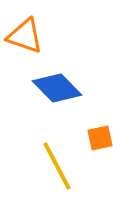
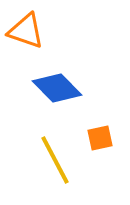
orange triangle: moved 1 px right, 5 px up
yellow line: moved 2 px left, 6 px up
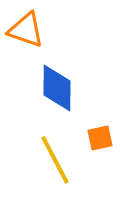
orange triangle: moved 1 px up
blue diamond: rotated 45 degrees clockwise
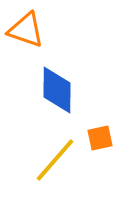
blue diamond: moved 2 px down
yellow line: rotated 69 degrees clockwise
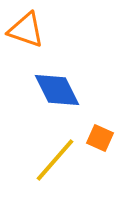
blue diamond: rotated 27 degrees counterclockwise
orange square: rotated 36 degrees clockwise
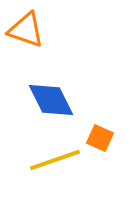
blue diamond: moved 6 px left, 10 px down
yellow line: rotated 30 degrees clockwise
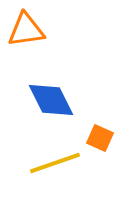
orange triangle: rotated 27 degrees counterclockwise
yellow line: moved 3 px down
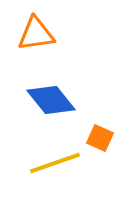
orange triangle: moved 10 px right, 4 px down
blue diamond: rotated 12 degrees counterclockwise
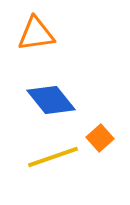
orange square: rotated 24 degrees clockwise
yellow line: moved 2 px left, 6 px up
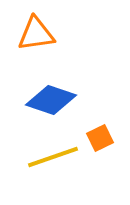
blue diamond: rotated 33 degrees counterclockwise
orange square: rotated 16 degrees clockwise
